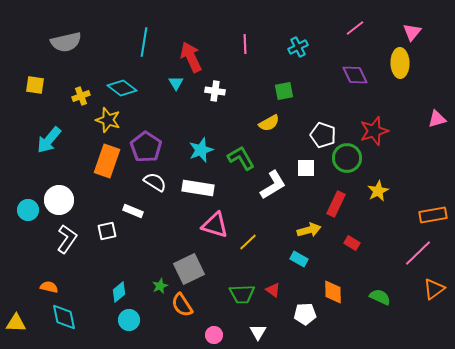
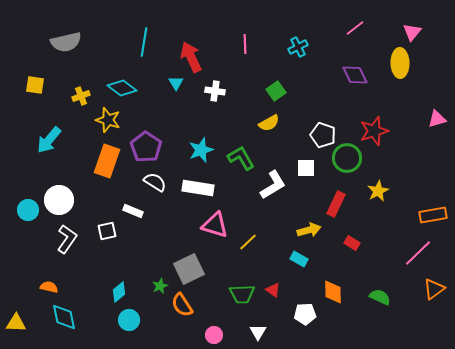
green square at (284, 91): moved 8 px left; rotated 24 degrees counterclockwise
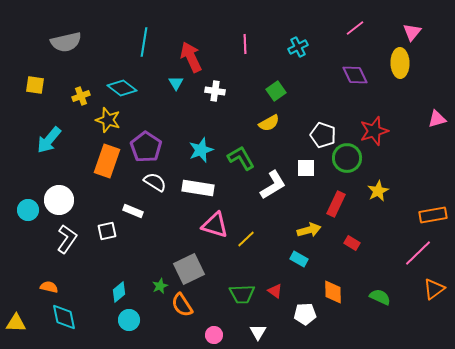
yellow line at (248, 242): moved 2 px left, 3 px up
red triangle at (273, 290): moved 2 px right, 1 px down
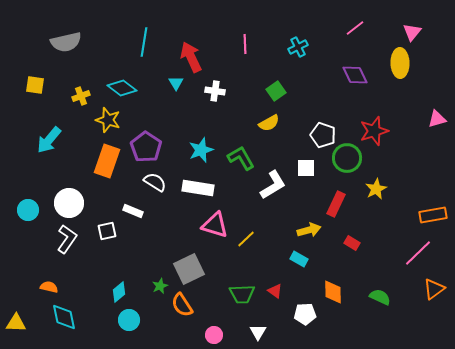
yellow star at (378, 191): moved 2 px left, 2 px up
white circle at (59, 200): moved 10 px right, 3 px down
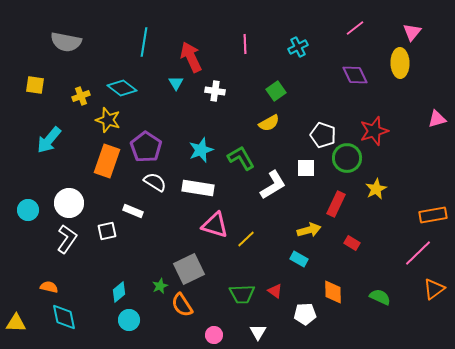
gray semicircle at (66, 42): rotated 24 degrees clockwise
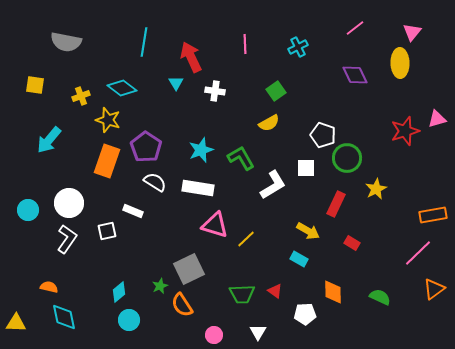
red star at (374, 131): moved 31 px right
yellow arrow at (309, 230): moved 1 px left, 1 px down; rotated 45 degrees clockwise
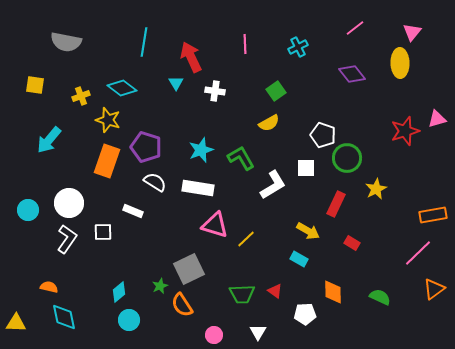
purple diamond at (355, 75): moved 3 px left, 1 px up; rotated 12 degrees counterclockwise
purple pentagon at (146, 147): rotated 16 degrees counterclockwise
white square at (107, 231): moved 4 px left, 1 px down; rotated 12 degrees clockwise
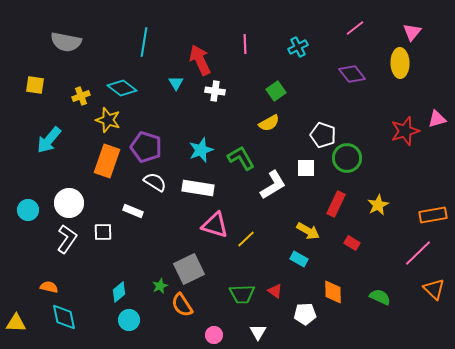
red arrow at (191, 57): moved 9 px right, 3 px down
yellow star at (376, 189): moved 2 px right, 16 px down
orange triangle at (434, 289): rotated 40 degrees counterclockwise
